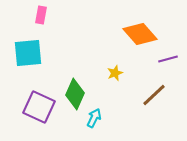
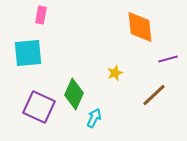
orange diamond: moved 7 px up; rotated 36 degrees clockwise
green diamond: moved 1 px left
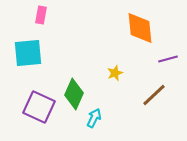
orange diamond: moved 1 px down
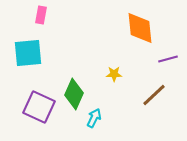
yellow star: moved 1 px left, 1 px down; rotated 21 degrees clockwise
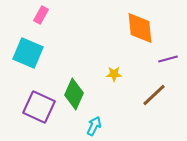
pink rectangle: rotated 18 degrees clockwise
cyan square: rotated 28 degrees clockwise
cyan arrow: moved 8 px down
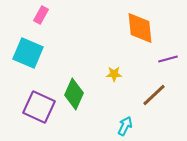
cyan arrow: moved 31 px right
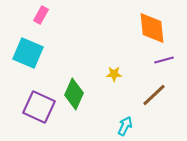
orange diamond: moved 12 px right
purple line: moved 4 px left, 1 px down
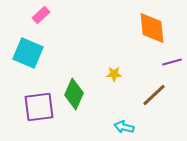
pink rectangle: rotated 18 degrees clockwise
purple line: moved 8 px right, 2 px down
purple square: rotated 32 degrees counterclockwise
cyan arrow: moved 1 px left, 1 px down; rotated 102 degrees counterclockwise
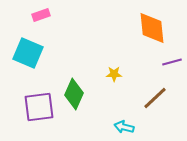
pink rectangle: rotated 24 degrees clockwise
brown line: moved 1 px right, 3 px down
